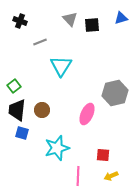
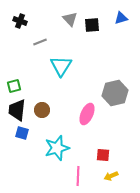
green square: rotated 24 degrees clockwise
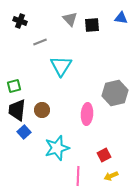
blue triangle: rotated 24 degrees clockwise
pink ellipse: rotated 20 degrees counterclockwise
blue square: moved 2 px right, 1 px up; rotated 32 degrees clockwise
red square: moved 1 px right; rotated 32 degrees counterclockwise
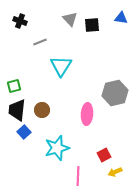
yellow arrow: moved 4 px right, 4 px up
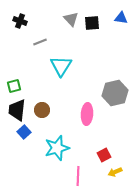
gray triangle: moved 1 px right
black square: moved 2 px up
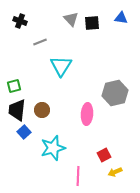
cyan star: moved 4 px left
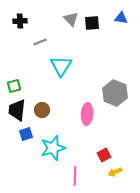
black cross: rotated 24 degrees counterclockwise
gray hexagon: rotated 25 degrees counterclockwise
blue square: moved 2 px right, 2 px down; rotated 24 degrees clockwise
pink line: moved 3 px left
